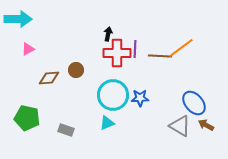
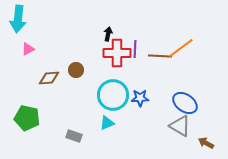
cyan arrow: rotated 96 degrees clockwise
blue ellipse: moved 9 px left; rotated 15 degrees counterclockwise
brown arrow: moved 18 px down
gray rectangle: moved 8 px right, 6 px down
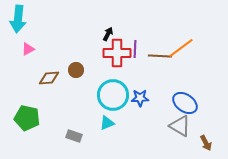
black arrow: rotated 16 degrees clockwise
brown arrow: rotated 147 degrees counterclockwise
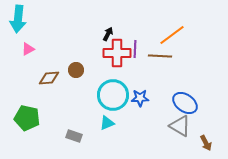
orange line: moved 9 px left, 13 px up
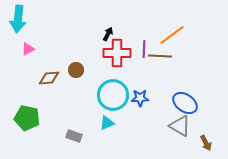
purple line: moved 9 px right
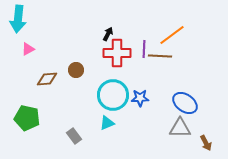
brown diamond: moved 2 px left, 1 px down
gray triangle: moved 2 px down; rotated 30 degrees counterclockwise
gray rectangle: rotated 35 degrees clockwise
